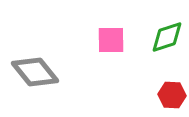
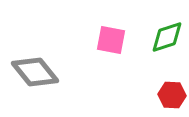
pink square: rotated 12 degrees clockwise
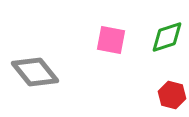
red hexagon: rotated 12 degrees clockwise
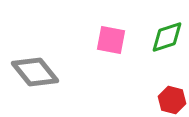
red hexagon: moved 5 px down
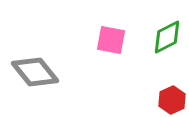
green diamond: rotated 9 degrees counterclockwise
red hexagon: rotated 20 degrees clockwise
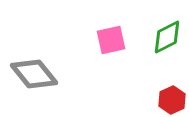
pink square: rotated 24 degrees counterclockwise
gray diamond: moved 1 px left, 2 px down
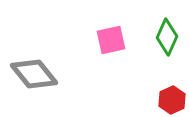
green diamond: rotated 39 degrees counterclockwise
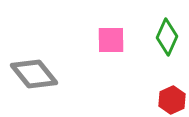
pink square: rotated 12 degrees clockwise
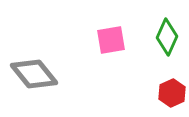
pink square: rotated 8 degrees counterclockwise
red hexagon: moved 7 px up
